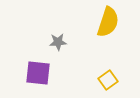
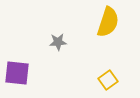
purple square: moved 21 px left
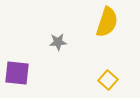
yellow semicircle: moved 1 px left
yellow square: rotated 12 degrees counterclockwise
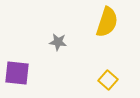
gray star: rotated 12 degrees clockwise
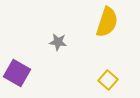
purple square: rotated 24 degrees clockwise
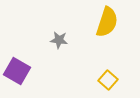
gray star: moved 1 px right, 2 px up
purple square: moved 2 px up
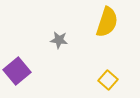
purple square: rotated 20 degrees clockwise
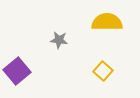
yellow semicircle: rotated 108 degrees counterclockwise
yellow square: moved 5 px left, 9 px up
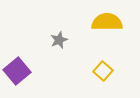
gray star: rotated 30 degrees counterclockwise
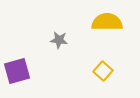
gray star: rotated 30 degrees clockwise
purple square: rotated 24 degrees clockwise
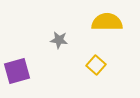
yellow square: moved 7 px left, 6 px up
